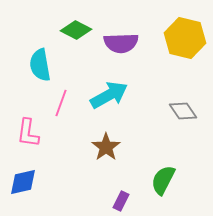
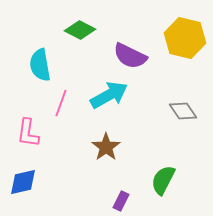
green diamond: moved 4 px right
purple semicircle: moved 9 px right, 13 px down; rotated 28 degrees clockwise
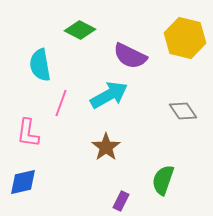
green semicircle: rotated 8 degrees counterclockwise
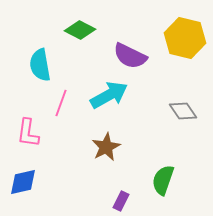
brown star: rotated 8 degrees clockwise
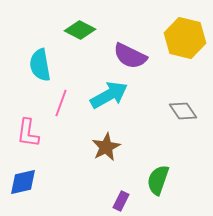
green semicircle: moved 5 px left
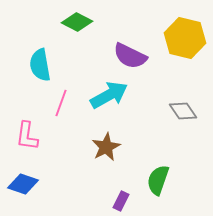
green diamond: moved 3 px left, 8 px up
pink L-shape: moved 1 px left, 3 px down
blue diamond: moved 2 px down; rotated 32 degrees clockwise
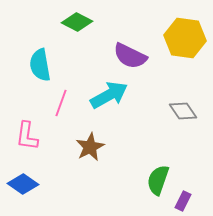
yellow hexagon: rotated 6 degrees counterclockwise
brown star: moved 16 px left
blue diamond: rotated 16 degrees clockwise
purple rectangle: moved 62 px right
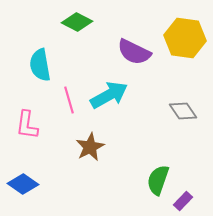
purple semicircle: moved 4 px right, 4 px up
pink line: moved 8 px right, 3 px up; rotated 36 degrees counterclockwise
pink L-shape: moved 11 px up
purple rectangle: rotated 18 degrees clockwise
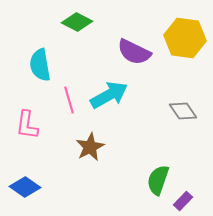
blue diamond: moved 2 px right, 3 px down
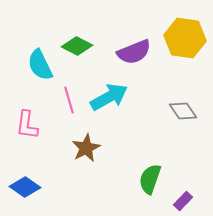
green diamond: moved 24 px down
purple semicircle: rotated 48 degrees counterclockwise
cyan semicircle: rotated 16 degrees counterclockwise
cyan arrow: moved 2 px down
brown star: moved 4 px left, 1 px down
green semicircle: moved 8 px left, 1 px up
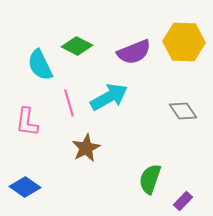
yellow hexagon: moved 1 px left, 4 px down; rotated 6 degrees counterclockwise
pink line: moved 3 px down
pink L-shape: moved 3 px up
